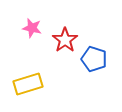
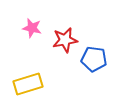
red star: rotated 25 degrees clockwise
blue pentagon: rotated 10 degrees counterclockwise
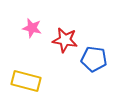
red star: rotated 20 degrees clockwise
yellow rectangle: moved 2 px left, 3 px up; rotated 32 degrees clockwise
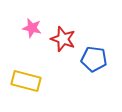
red star: moved 2 px left, 1 px up; rotated 10 degrees clockwise
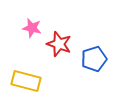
red star: moved 4 px left, 5 px down
blue pentagon: rotated 25 degrees counterclockwise
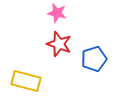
pink star: moved 25 px right, 15 px up
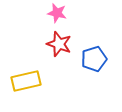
yellow rectangle: rotated 28 degrees counterclockwise
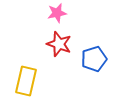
pink star: rotated 24 degrees counterclockwise
yellow rectangle: rotated 64 degrees counterclockwise
